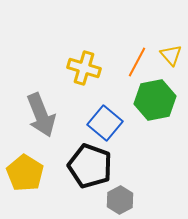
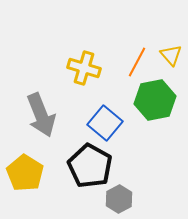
black pentagon: rotated 9 degrees clockwise
gray hexagon: moved 1 px left, 1 px up
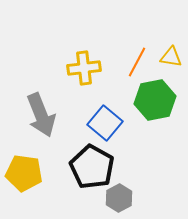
yellow triangle: moved 2 px down; rotated 40 degrees counterclockwise
yellow cross: rotated 24 degrees counterclockwise
black pentagon: moved 2 px right, 1 px down
yellow pentagon: moved 1 px left; rotated 24 degrees counterclockwise
gray hexagon: moved 1 px up
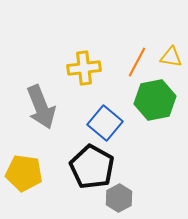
gray arrow: moved 8 px up
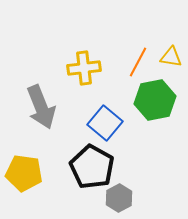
orange line: moved 1 px right
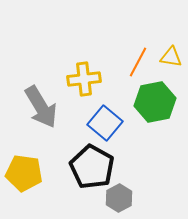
yellow cross: moved 11 px down
green hexagon: moved 2 px down
gray arrow: rotated 9 degrees counterclockwise
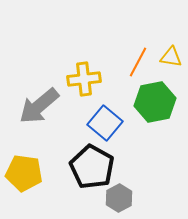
gray arrow: moved 2 px left, 1 px up; rotated 81 degrees clockwise
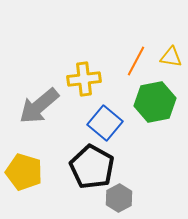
orange line: moved 2 px left, 1 px up
yellow pentagon: moved 1 px up; rotated 9 degrees clockwise
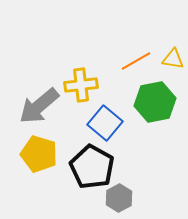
yellow triangle: moved 2 px right, 2 px down
orange line: rotated 32 degrees clockwise
yellow cross: moved 3 px left, 6 px down
yellow pentagon: moved 15 px right, 18 px up
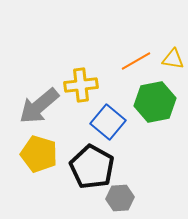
blue square: moved 3 px right, 1 px up
gray hexagon: moved 1 px right; rotated 24 degrees clockwise
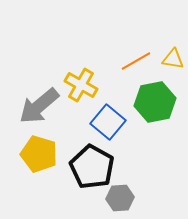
yellow cross: rotated 36 degrees clockwise
